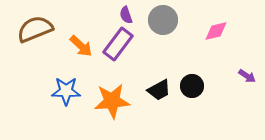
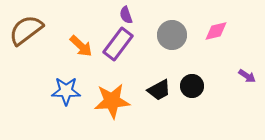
gray circle: moved 9 px right, 15 px down
brown semicircle: moved 9 px left, 1 px down; rotated 15 degrees counterclockwise
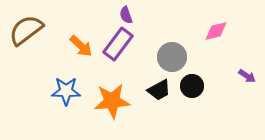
gray circle: moved 22 px down
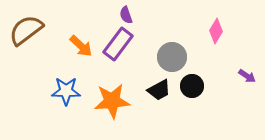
pink diamond: rotated 45 degrees counterclockwise
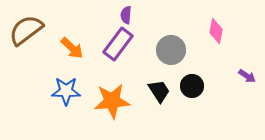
purple semicircle: rotated 24 degrees clockwise
pink diamond: rotated 20 degrees counterclockwise
orange arrow: moved 9 px left, 2 px down
gray circle: moved 1 px left, 7 px up
black trapezoid: moved 1 px down; rotated 95 degrees counterclockwise
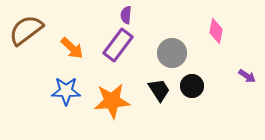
purple rectangle: moved 1 px down
gray circle: moved 1 px right, 3 px down
black trapezoid: moved 1 px up
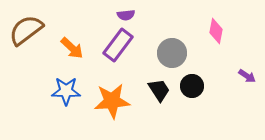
purple semicircle: rotated 102 degrees counterclockwise
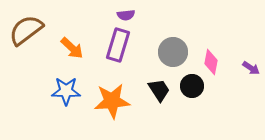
pink diamond: moved 5 px left, 31 px down
purple rectangle: rotated 20 degrees counterclockwise
gray circle: moved 1 px right, 1 px up
purple arrow: moved 4 px right, 8 px up
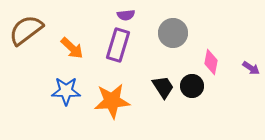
gray circle: moved 19 px up
black trapezoid: moved 4 px right, 3 px up
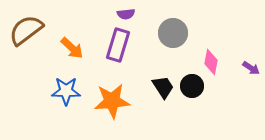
purple semicircle: moved 1 px up
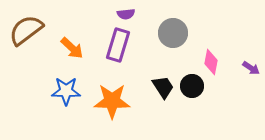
orange star: rotated 6 degrees clockwise
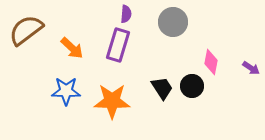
purple semicircle: rotated 78 degrees counterclockwise
gray circle: moved 11 px up
black trapezoid: moved 1 px left, 1 px down
